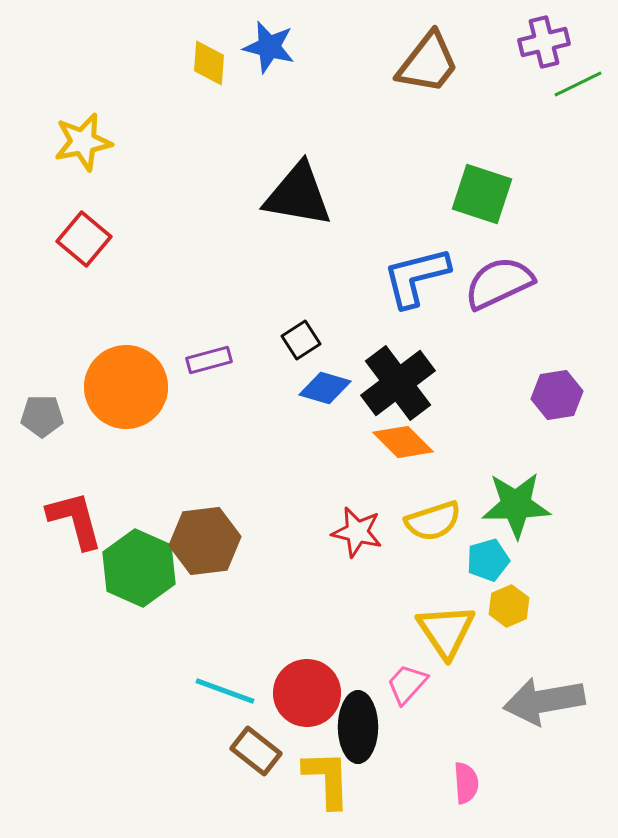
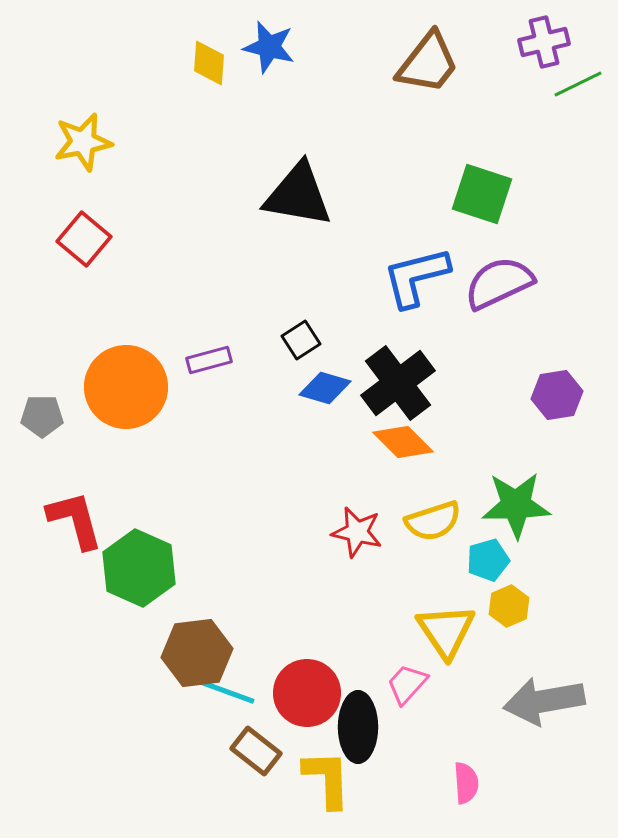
brown hexagon: moved 8 px left, 112 px down
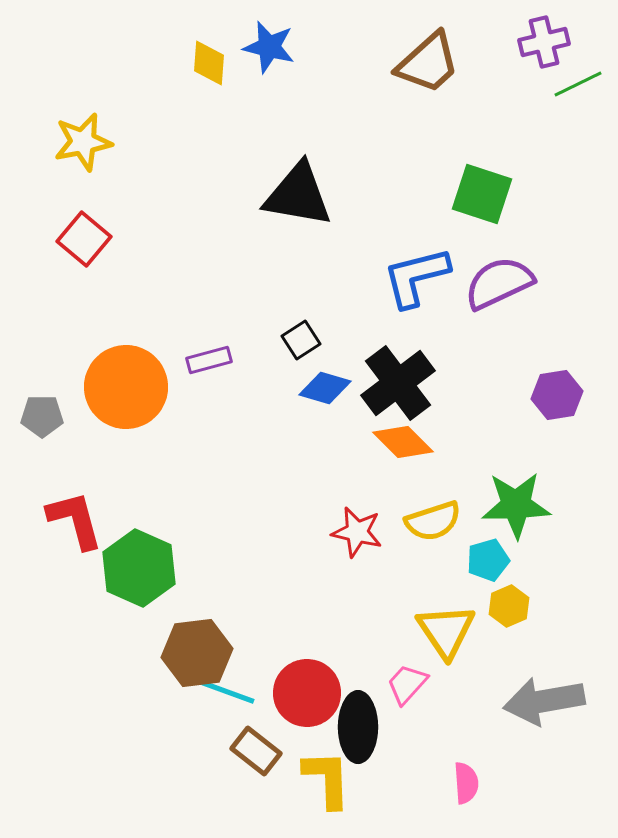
brown trapezoid: rotated 10 degrees clockwise
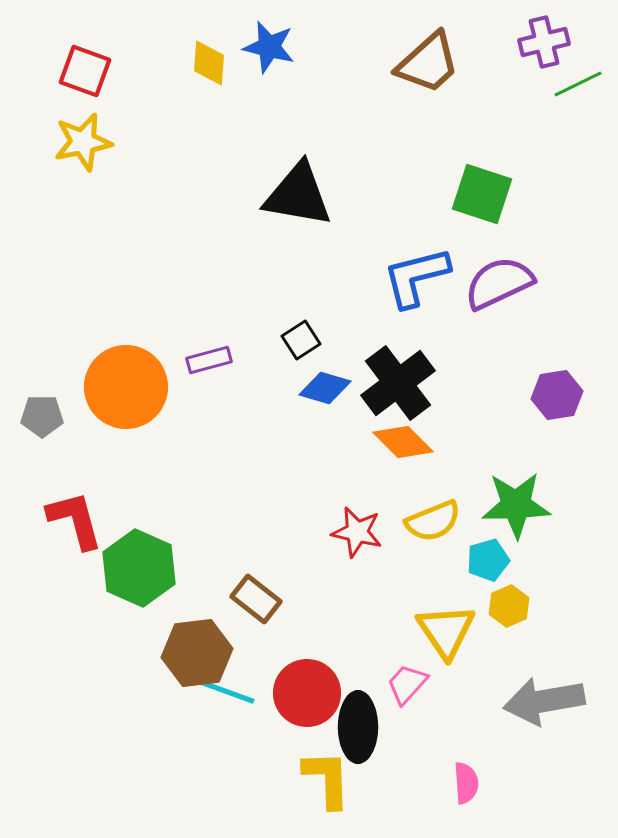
red square: moved 1 px right, 168 px up; rotated 20 degrees counterclockwise
yellow semicircle: rotated 4 degrees counterclockwise
brown rectangle: moved 152 px up
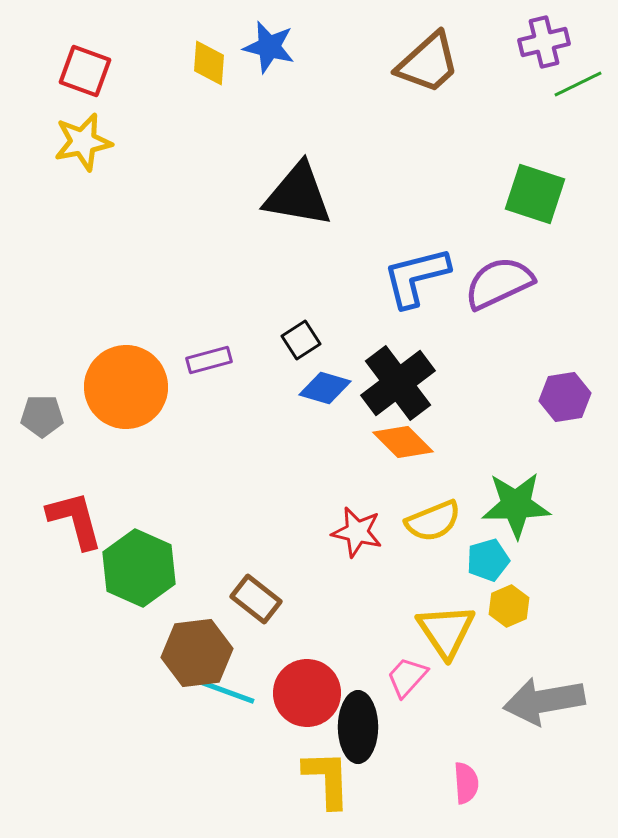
green square: moved 53 px right
purple hexagon: moved 8 px right, 2 px down
pink trapezoid: moved 7 px up
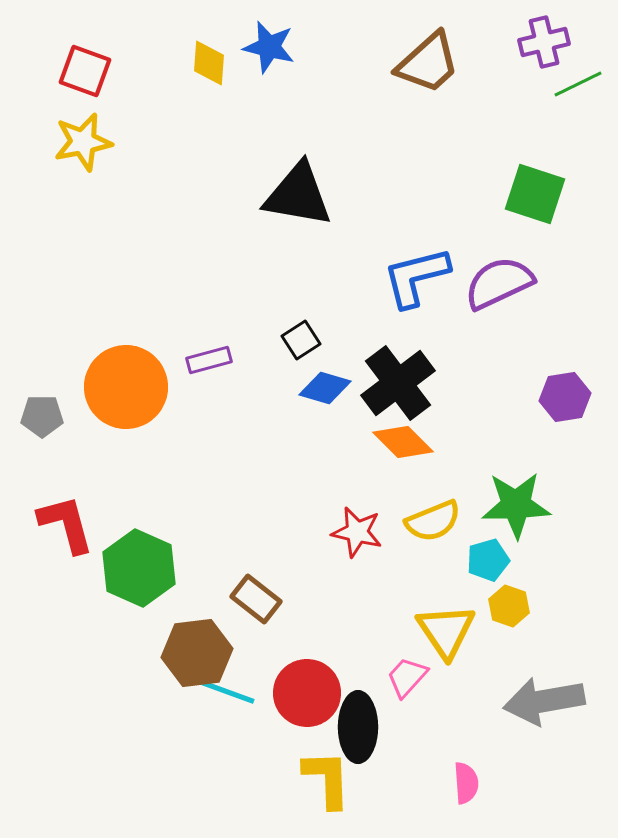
red L-shape: moved 9 px left, 4 px down
yellow hexagon: rotated 18 degrees counterclockwise
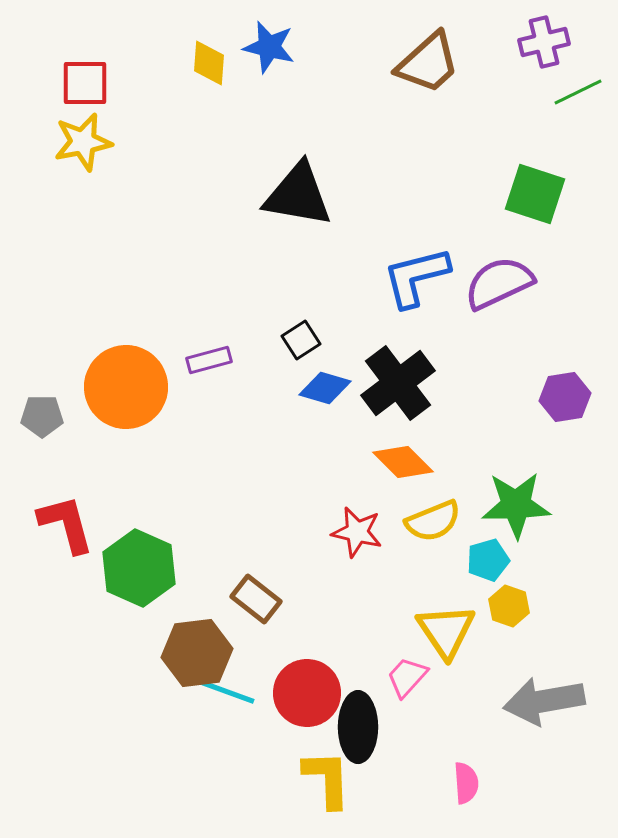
red square: moved 12 px down; rotated 20 degrees counterclockwise
green line: moved 8 px down
orange diamond: moved 20 px down
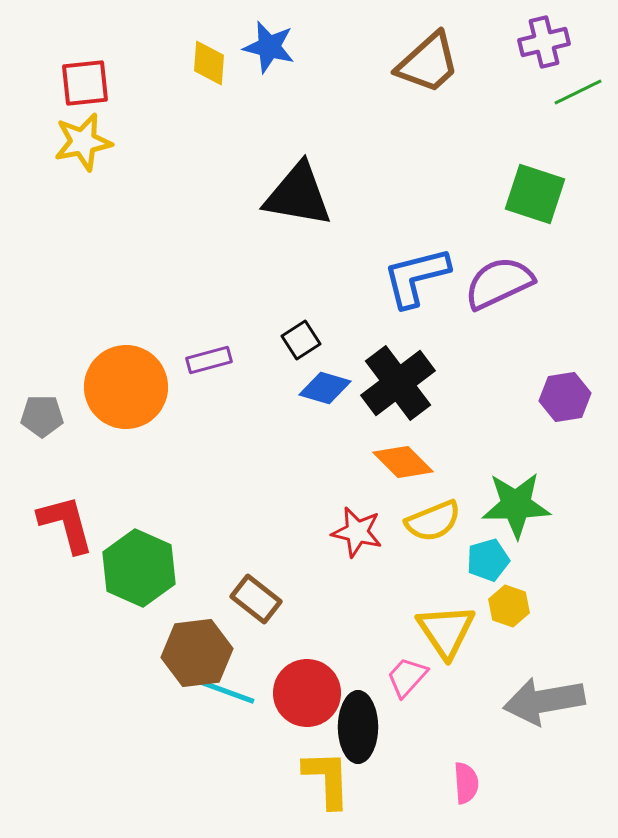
red square: rotated 6 degrees counterclockwise
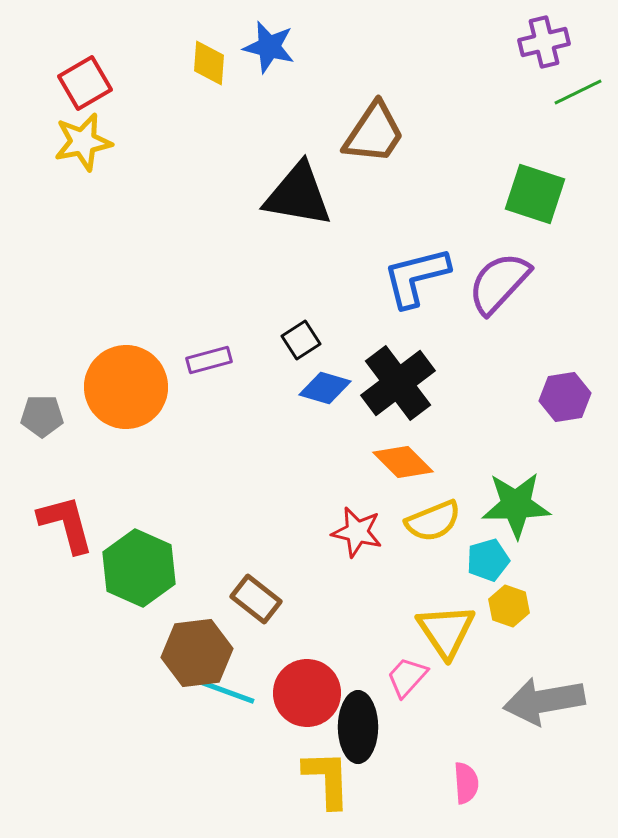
brown trapezoid: moved 54 px left, 70 px down; rotated 14 degrees counterclockwise
red square: rotated 24 degrees counterclockwise
purple semicircle: rotated 22 degrees counterclockwise
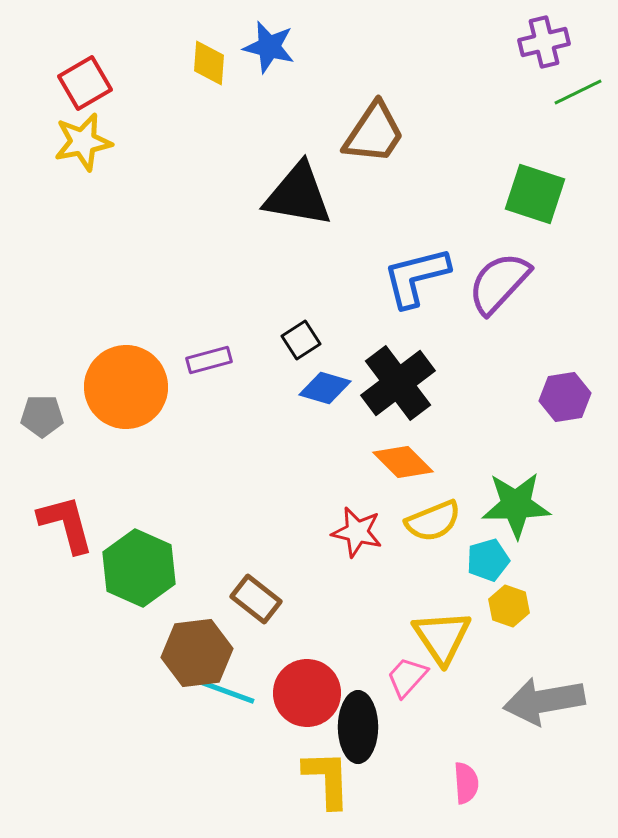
yellow triangle: moved 4 px left, 6 px down
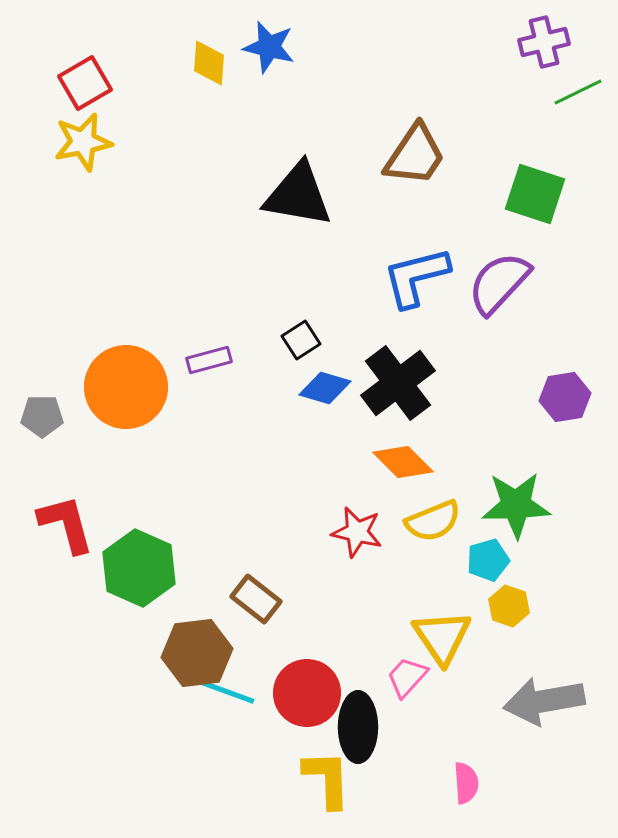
brown trapezoid: moved 41 px right, 22 px down
